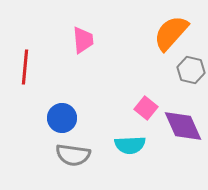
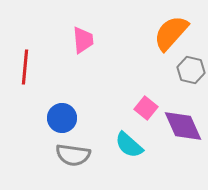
cyan semicircle: moved 1 px left; rotated 44 degrees clockwise
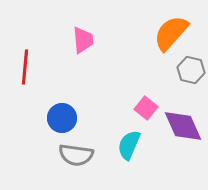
cyan semicircle: rotated 72 degrees clockwise
gray semicircle: moved 3 px right
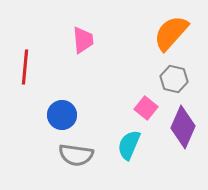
gray hexagon: moved 17 px left, 9 px down
blue circle: moved 3 px up
purple diamond: moved 1 px down; rotated 48 degrees clockwise
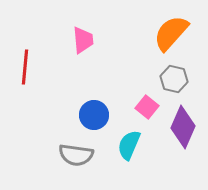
pink square: moved 1 px right, 1 px up
blue circle: moved 32 px right
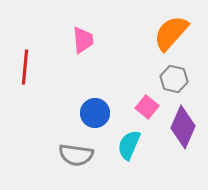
blue circle: moved 1 px right, 2 px up
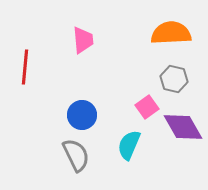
orange semicircle: rotated 45 degrees clockwise
pink square: rotated 15 degrees clockwise
blue circle: moved 13 px left, 2 px down
purple diamond: rotated 54 degrees counterclockwise
gray semicircle: rotated 124 degrees counterclockwise
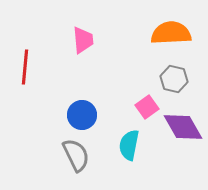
cyan semicircle: rotated 12 degrees counterclockwise
